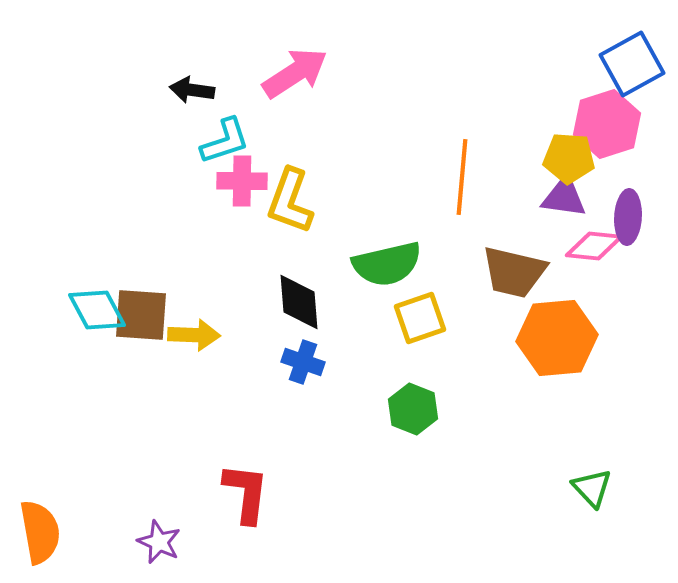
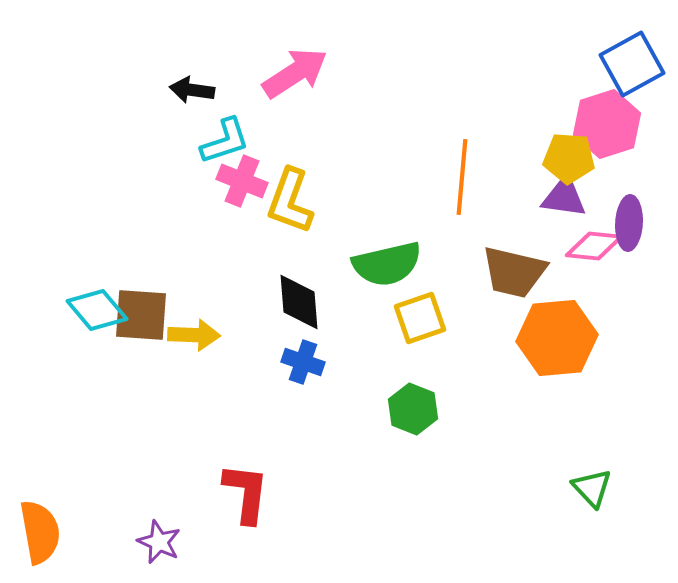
pink cross: rotated 21 degrees clockwise
purple ellipse: moved 1 px right, 6 px down
cyan diamond: rotated 12 degrees counterclockwise
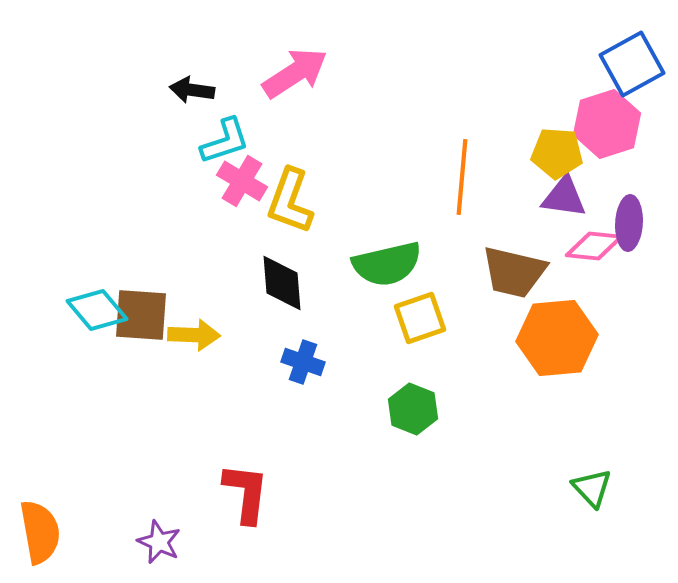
yellow pentagon: moved 12 px left, 5 px up
pink cross: rotated 9 degrees clockwise
black diamond: moved 17 px left, 19 px up
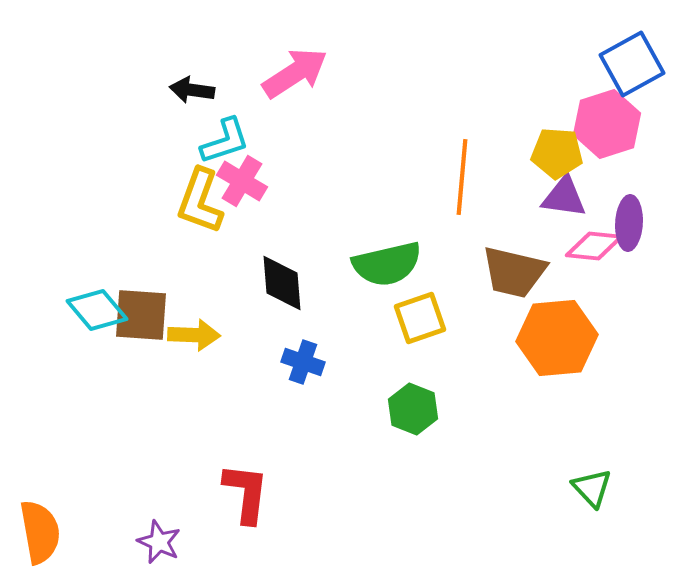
yellow L-shape: moved 90 px left
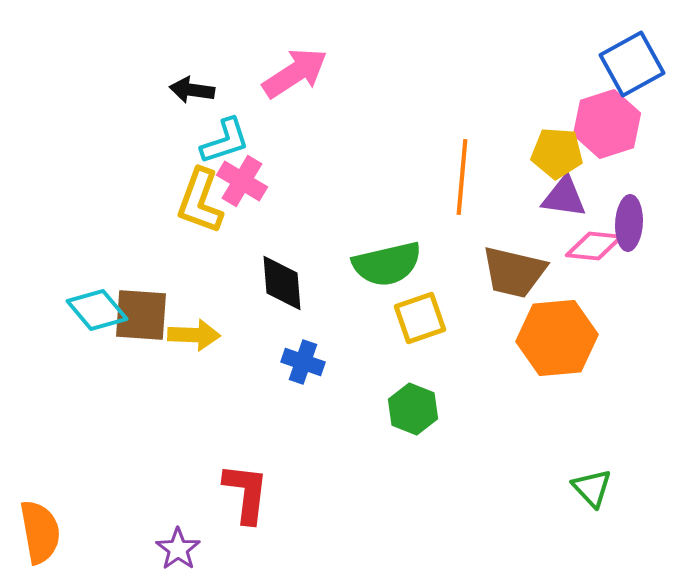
purple star: moved 19 px right, 7 px down; rotated 12 degrees clockwise
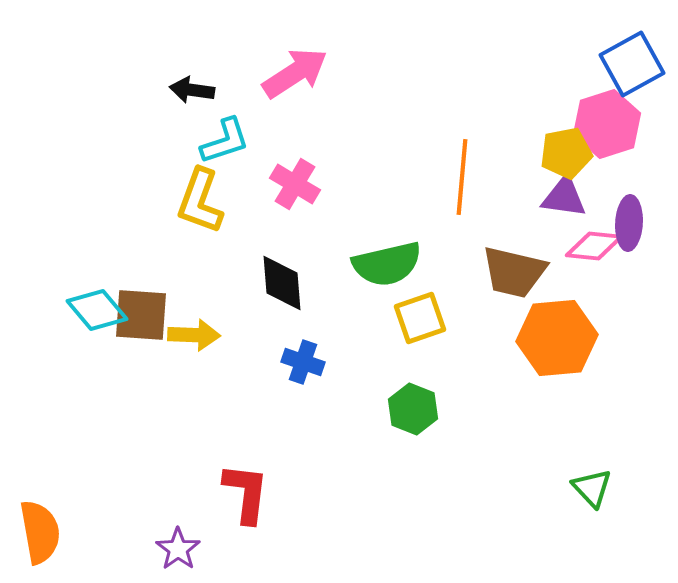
yellow pentagon: moved 9 px right; rotated 15 degrees counterclockwise
pink cross: moved 53 px right, 3 px down
